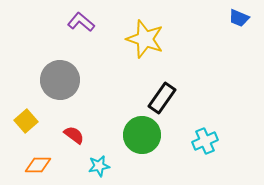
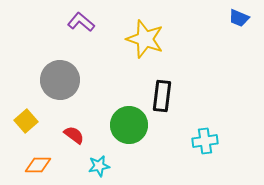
black rectangle: moved 2 px up; rotated 28 degrees counterclockwise
green circle: moved 13 px left, 10 px up
cyan cross: rotated 15 degrees clockwise
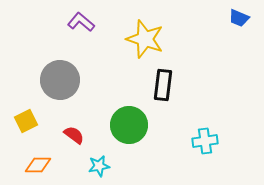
black rectangle: moved 1 px right, 11 px up
yellow square: rotated 15 degrees clockwise
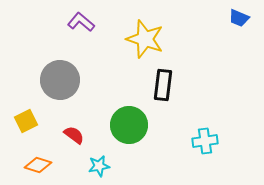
orange diamond: rotated 16 degrees clockwise
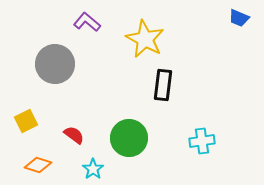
purple L-shape: moved 6 px right
yellow star: rotated 9 degrees clockwise
gray circle: moved 5 px left, 16 px up
green circle: moved 13 px down
cyan cross: moved 3 px left
cyan star: moved 6 px left, 3 px down; rotated 25 degrees counterclockwise
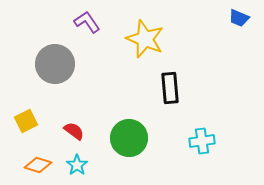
purple L-shape: rotated 16 degrees clockwise
yellow star: rotated 6 degrees counterclockwise
black rectangle: moved 7 px right, 3 px down; rotated 12 degrees counterclockwise
red semicircle: moved 4 px up
cyan star: moved 16 px left, 4 px up
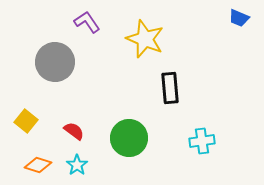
gray circle: moved 2 px up
yellow square: rotated 25 degrees counterclockwise
